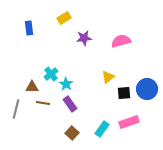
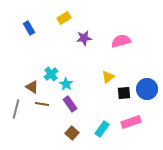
blue rectangle: rotated 24 degrees counterclockwise
brown triangle: rotated 32 degrees clockwise
brown line: moved 1 px left, 1 px down
pink rectangle: moved 2 px right
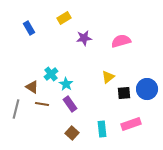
pink rectangle: moved 2 px down
cyan rectangle: rotated 42 degrees counterclockwise
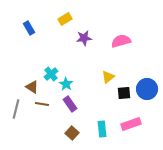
yellow rectangle: moved 1 px right, 1 px down
